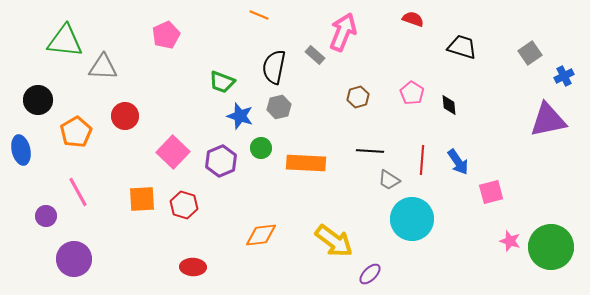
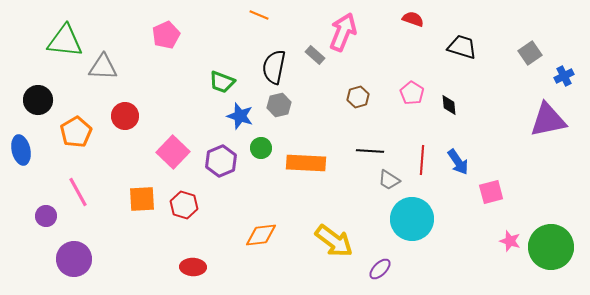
gray hexagon at (279, 107): moved 2 px up
purple ellipse at (370, 274): moved 10 px right, 5 px up
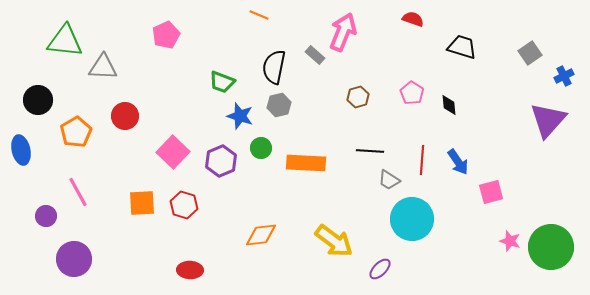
purple triangle at (548, 120): rotated 36 degrees counterclockwise
orange square at (142, 199): moved 4 px down
red ellipse at (193, 267): moved 3 px left, 3 px down
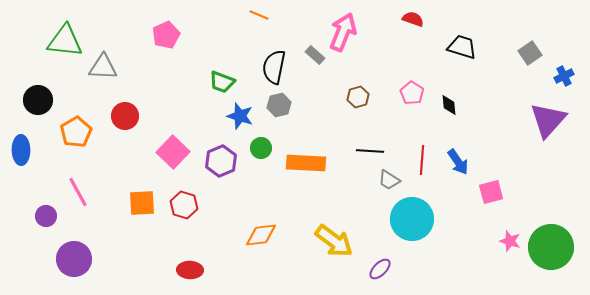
blue ellipse at (21, 150): rotated 12 degrees clockwise
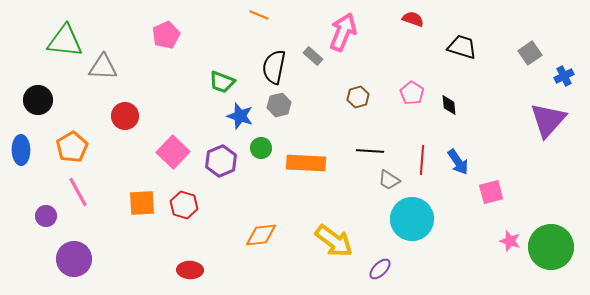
gray rectangle at (315, 55): moved 2 px left, 1 px down
orange pentagon at (76, 132): moved 4 px left, 15 px down
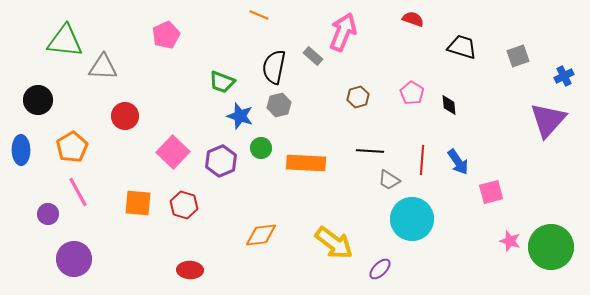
gray square at (530, 53): moved 12 px left, 3 px down; rotated 15 degrees clockwise
orange square at (142, 203): moved 4 px left; rotated 8 degrees clockwise
purple circle at (46, 216): moved 2 px right, 2 px up
yellow arrow at (334, 241): moved 2 px down
